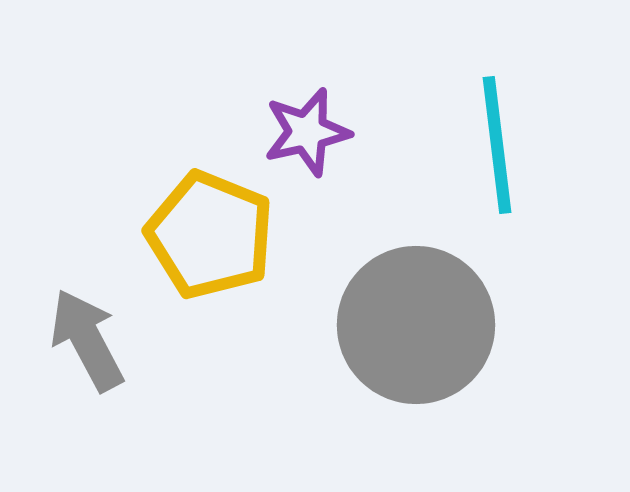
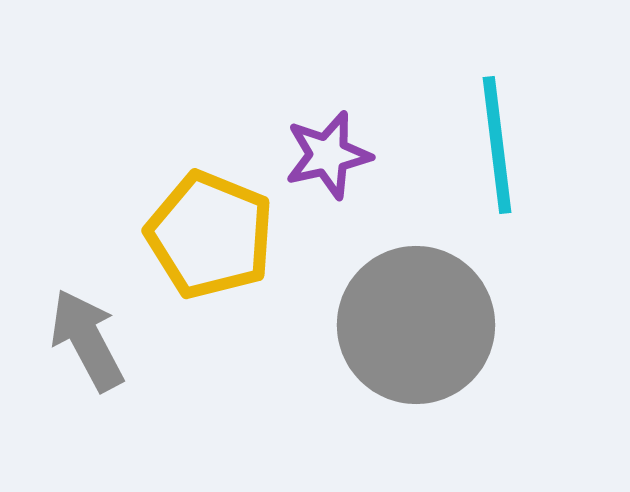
purple star: moved 21 px right, 23 px down
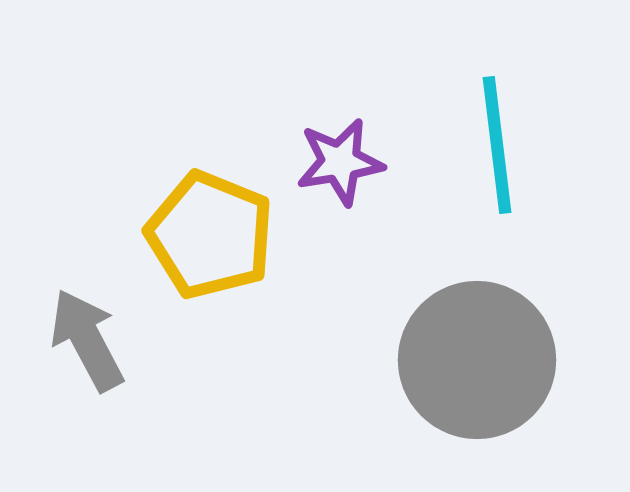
purple star: moved 12 px right, 7 px down; rotated 4 degrees clockwise
gray circle: moved 61 px right, 35 px down
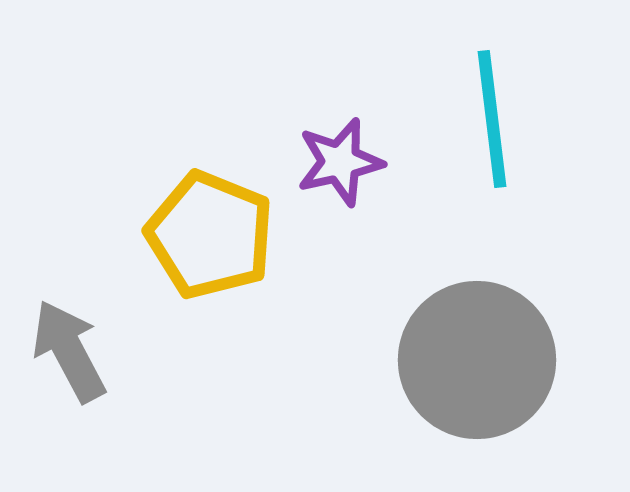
cyan line: moved 5 px left, 26 px up
purple star: rotated 4 degrees counterclockwise
gray arrow: moved 18 px left, 11 px down
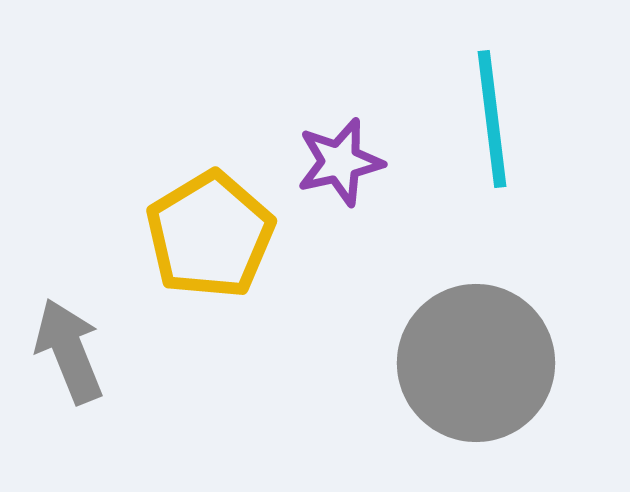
yellow pentagon: rotated 19 degrees clockwise
gray arrow: rotated 6 degrees clockwise
gray circle: moved 1 px left, 3 px down
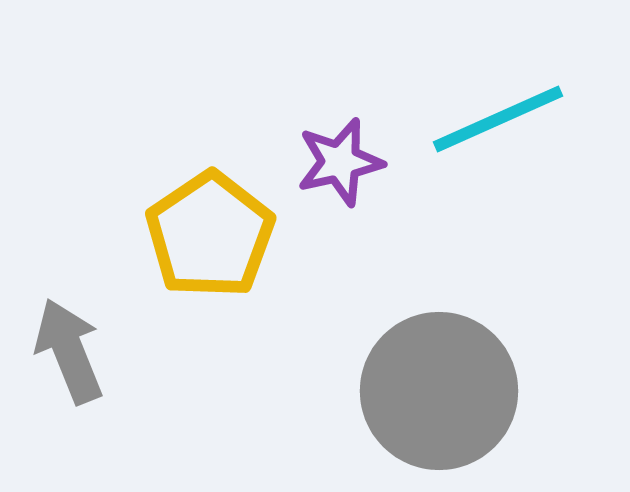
cyan line: moved 6 px right; rotated 73 degrees clockwise
yellow pentagon: rotated 3 degrees counterclockwise
gray circle: moved 37 px left, 28 px down
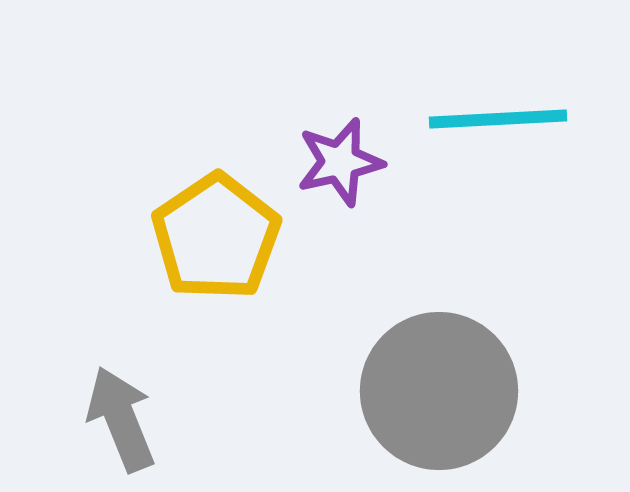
cyan line: rotated 21 degrees clockwise
yellow pentagon: moved 6 px right, 2 px down
gray arrow: moved 52 px right, 68 px down
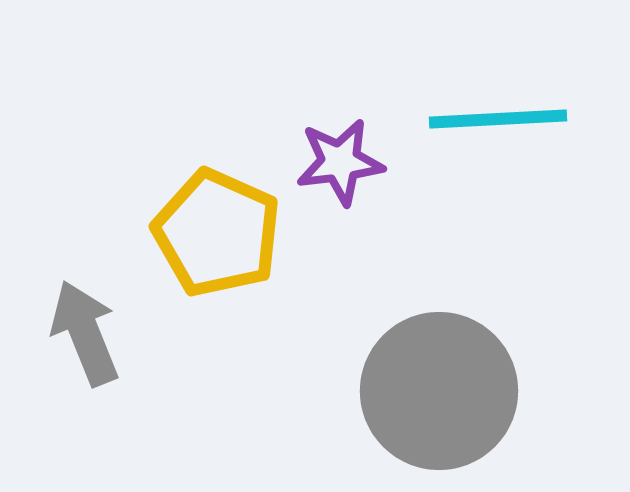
purple star: rotated 6 degrees clockwise
yellow pentagon: moved 1 px right, 4 px up; rotated 14 degrees counterclockwise
gray arrow: moved 36 px left, 86 px up
